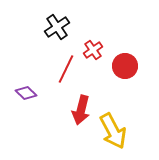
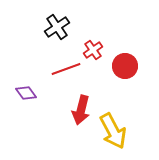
red line: rotated 44 degrees clockwise
purple diamond: rotated 10 degrees clockwise
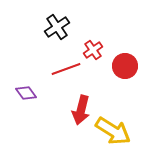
yellow arrow: rotated 30 degrees counterclockwise
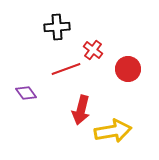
black cross: rotated 30 degrees clockwise
red cross: rotated 18 degrees counterclockwise
red circle: moved 3 px right, 3 px down
yellow arrow: rotated 42 degrees counterclockwise
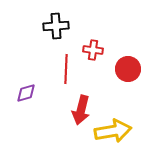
black cross: moved 1 px left, 1 px up
red cross: rotated 30 degrees counterclockwise
red line: rotated 68 degrees counterclockwise
purple diamond: rotated 70 degrees counterclockwise
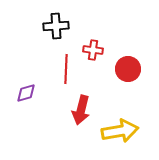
yellow arrow: moved 7 px right
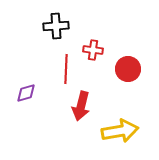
red arrow: moved 4 px up
